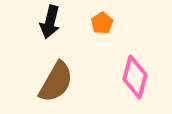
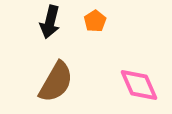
orange pentagon: moved 7 px left, 2 px up
pink diamond: moved 4 px right, 8 px down; rotated 39 degrees counterclockwise
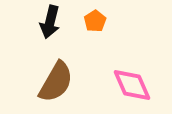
pink diamond: moved 7 px left
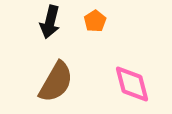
pink diamond: moved 1 px up; rotated 9 degrees clockwise
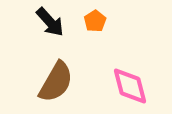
black arrow: rotated 56 degrees counterclockwise
pink diamond: moved 2 px left, 2 px down
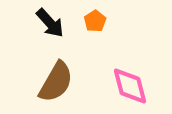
black arrow: moved 1 px down
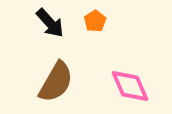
pink diamond: rotated 9 degrees counterclockwise
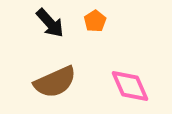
brown semicircle: moved 1 px left; rotated 36 degrees clockwise
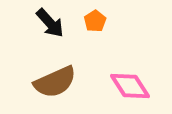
pink diamond: rotated 9 degrees counterclockwise
